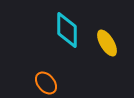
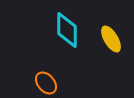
yellow ellipse: moved 4 px right, 4 px up
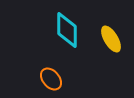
orange ellipse: moved 5 px right, 4 px up
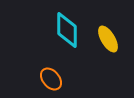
yellow ellipse: moved 3 px left
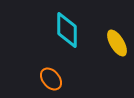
yellow ellipse: moved 9 px right, 4 px down
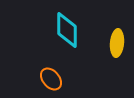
yellow ellipse: rotated 36 degrees clockwise
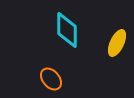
yellow ellipse: rotated 20 degrees clockwise
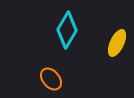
cyan diamond: rotated 30 degrees clockwise
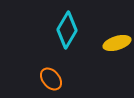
yellow ellipse: rotated 48 degrees clockwise
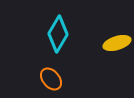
cyan diamond: moved 9 px left, 4 px down
